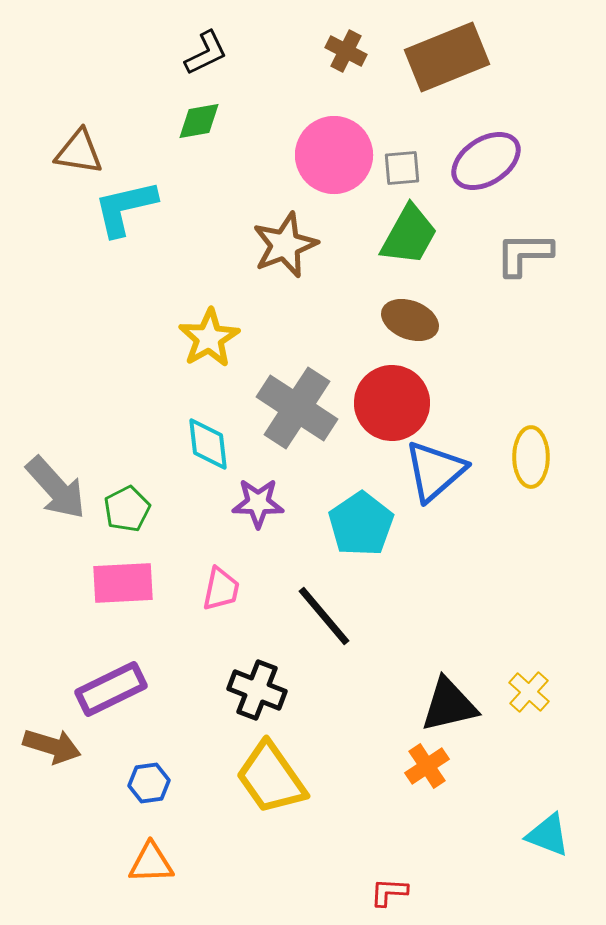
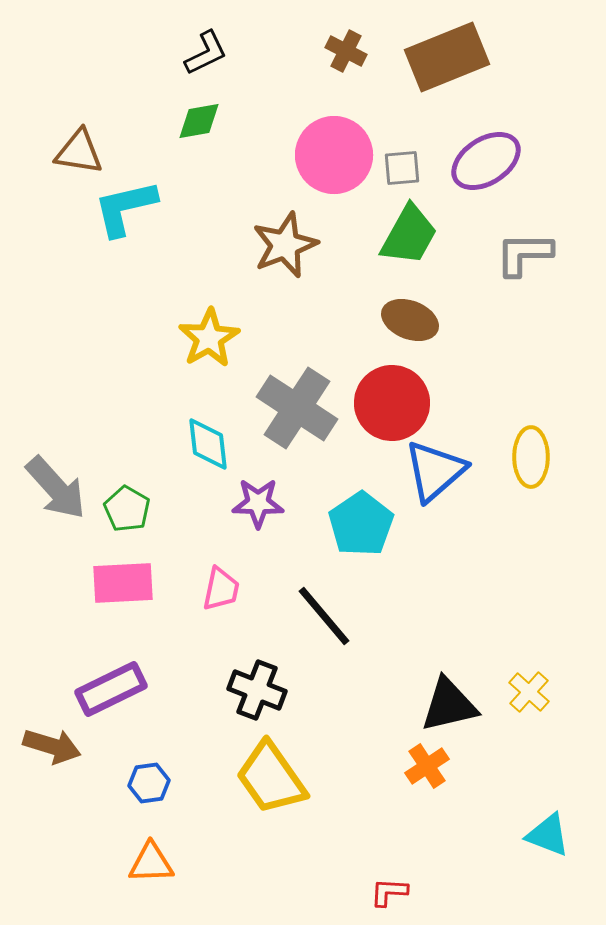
green pentagon: rotated 15 degrees counterclockwise
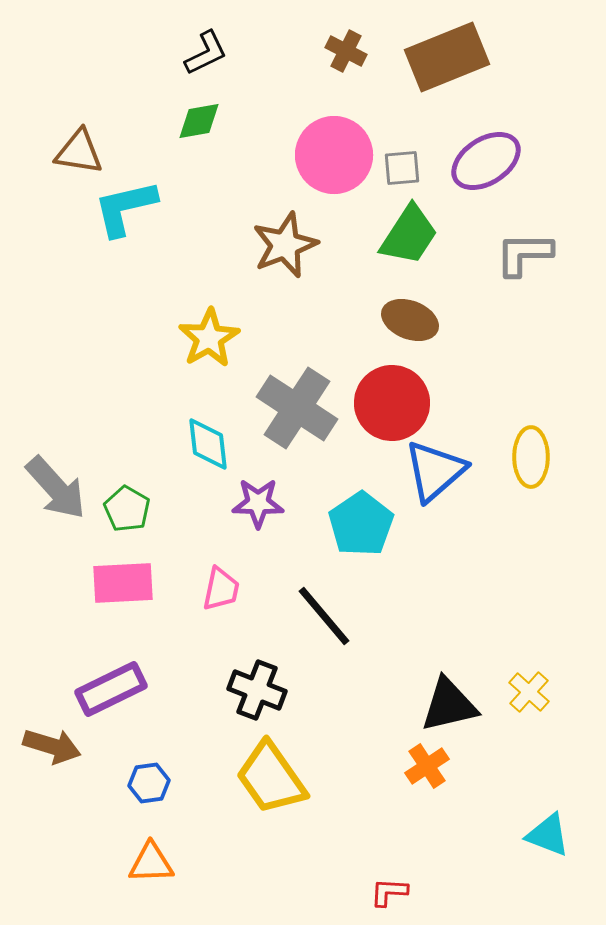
green trapezoid: rotated 4 degrees clockwise
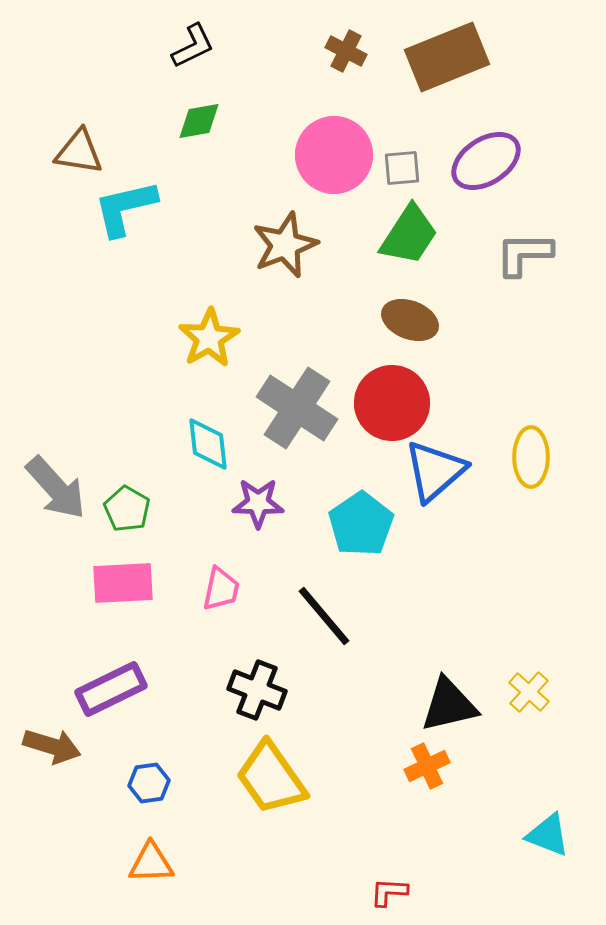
black L-shape: moved 13 px left, 7 px up
orange cross: rotated 9 degrees clockwise
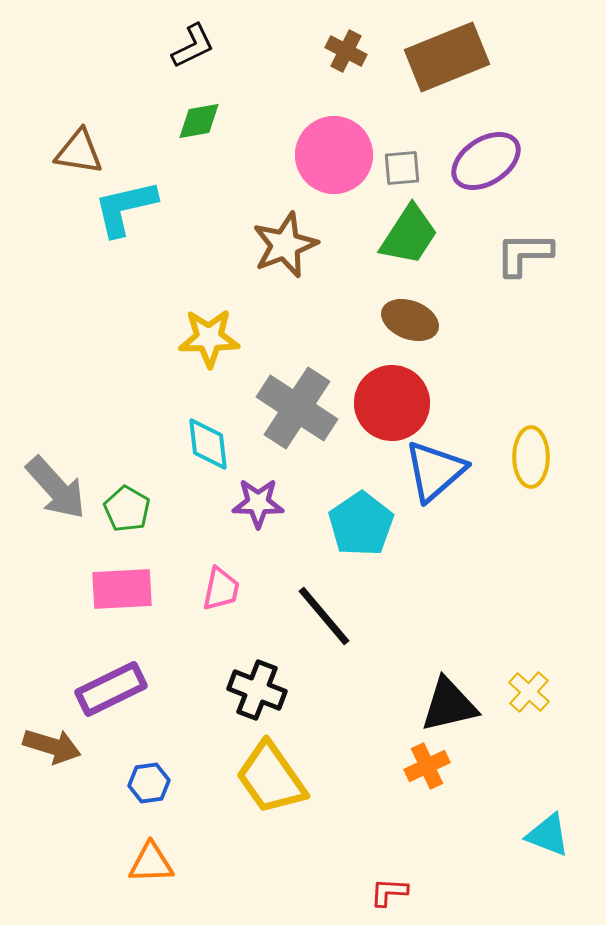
yellow star: rotated 30 degrees clockwise
pink rectangle: moved 1 px left, 6 px down
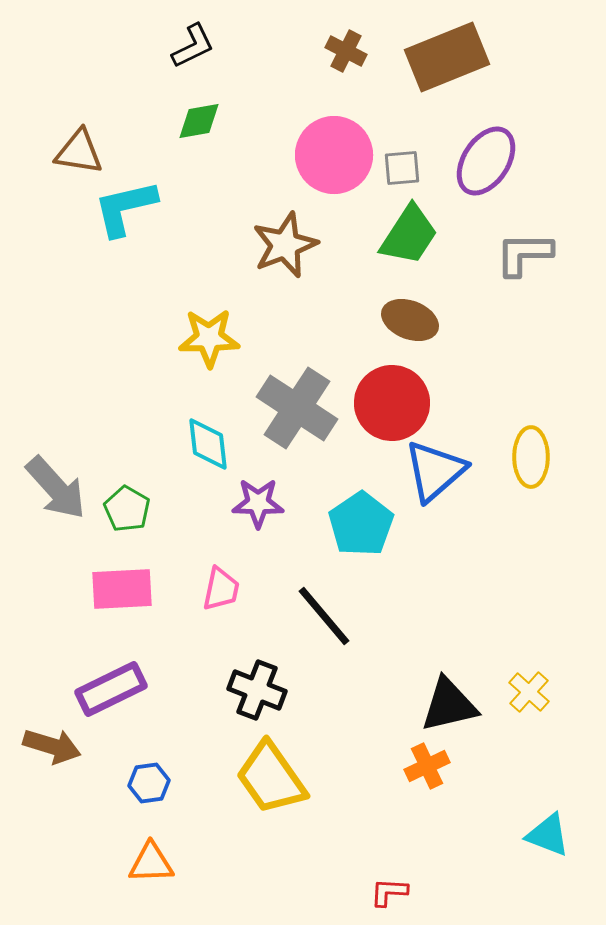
purple ellipse: rotated 24 degrees counterclockwise
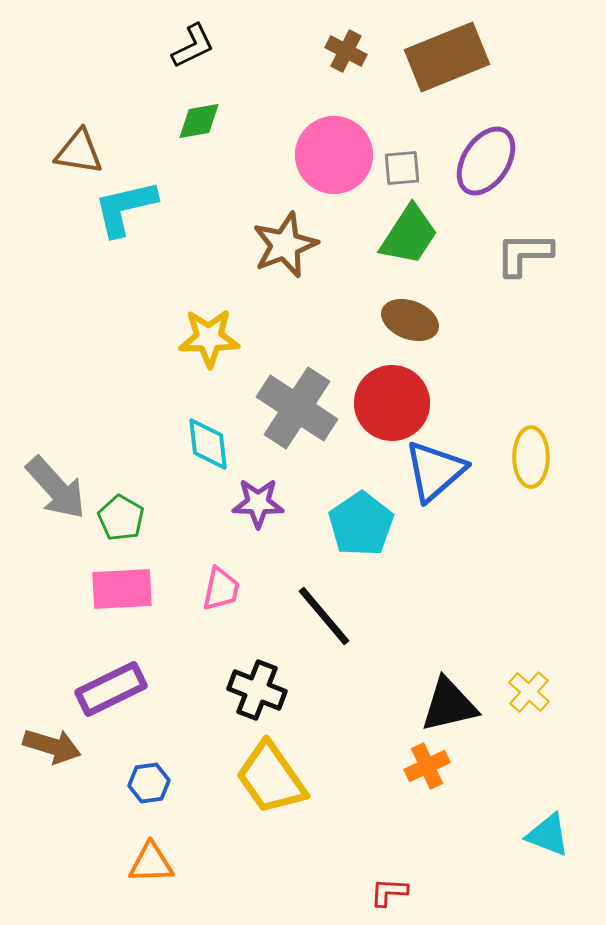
green pentagon: moved 6 px left, 9 px down
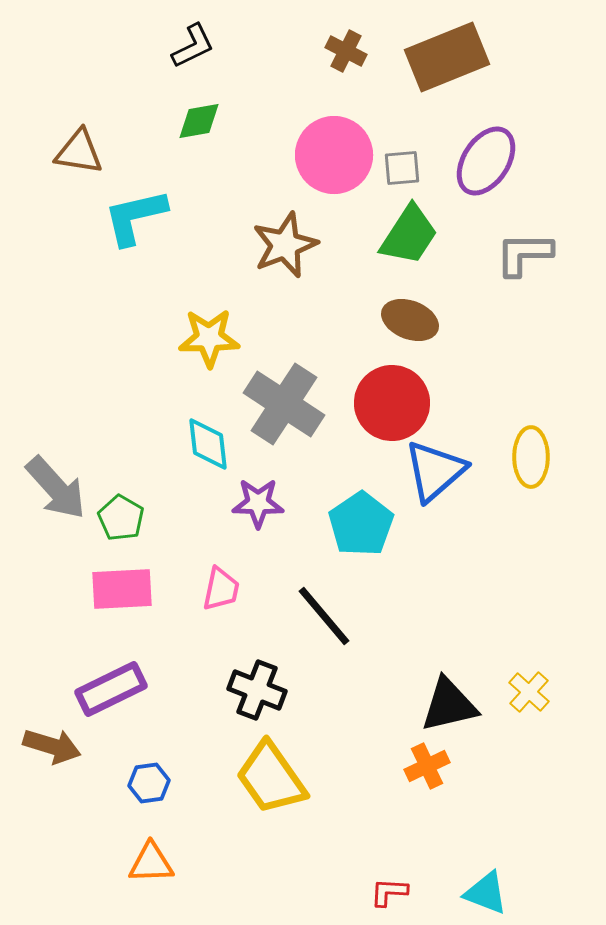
cyan L-shape: moved 10 px right, 9 px down
gray cross: moved 13 px left, 4 px up
cyan triangle: moved 62 px left, 58 px down
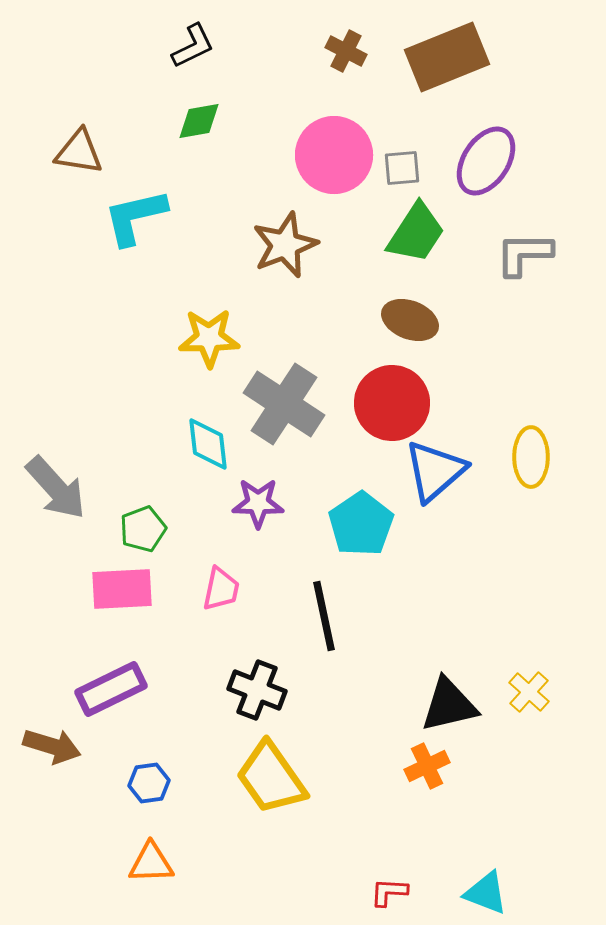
green trapezoid: moved 7 px right, 2 px up
green pentagon: moved 22 px right, 11 px down; rotated 21 degrees clockwise
black line: rotated 28 degrees clockwise
